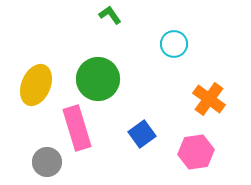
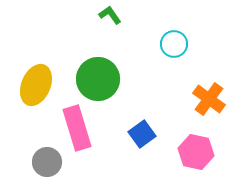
pink hexagon: rotated 20 degrees clockwise
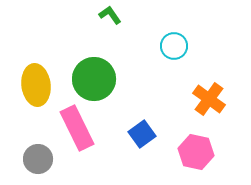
cyan circle: moved 2 px down
green circle: moved 4 px left
yellow ellipse: rotated 30 degrees counterclockwise
pink rectangle: rotated 9 degrees counterclockwise
gray circle: moved 9 px left, 3 px up
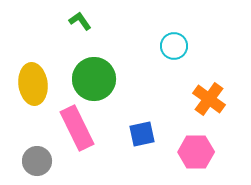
green L-shape: moved 30 px left, 6 px down
yellow ellipse: moved 3 px left, 1 px up
blue square: rotated 24 degrees clockwise
pink hexagon: rotated 12 degrees counterclockwise
gray circle: moved 1 px left, 2 px down
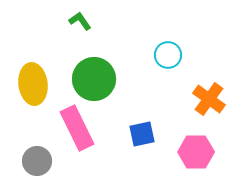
cyan circle: moved 6 px left, 9 px down
